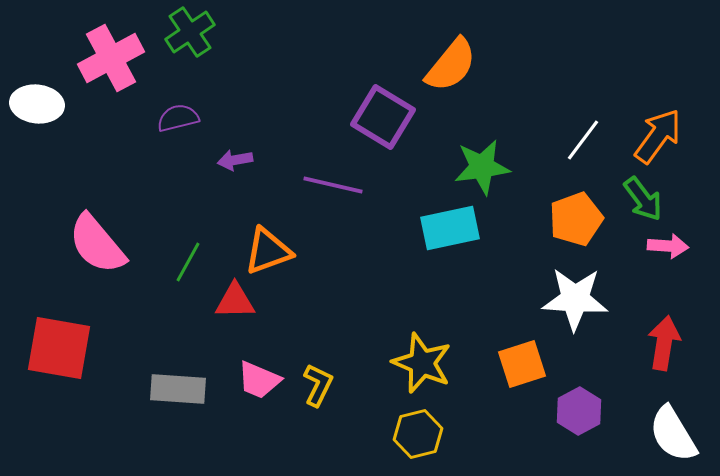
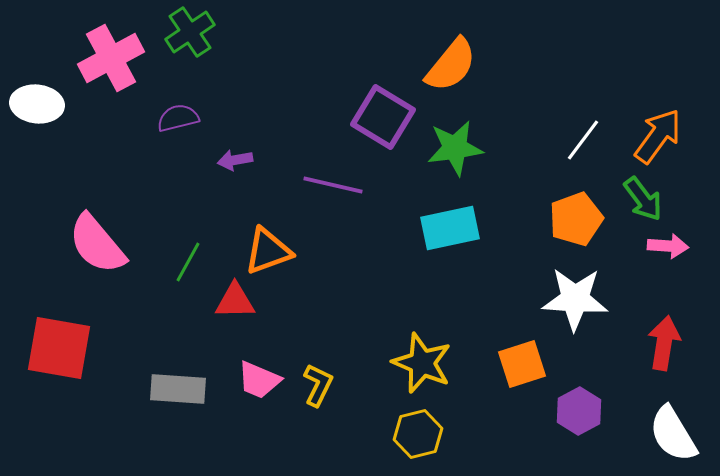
green star: moved 27 px left, 19 px up
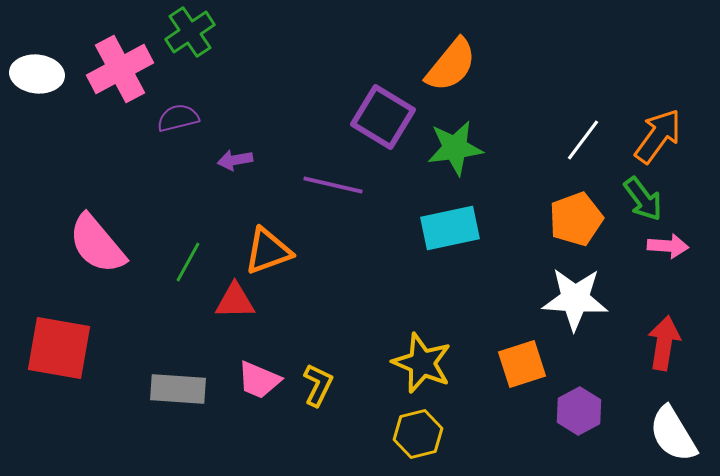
pink cross: moved 9 px right, 11 px down
white ellipse: moved 30 px up
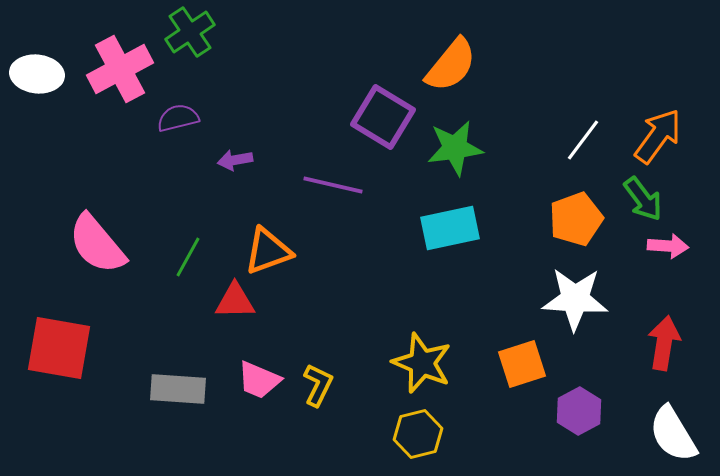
green line: moved 5 px up
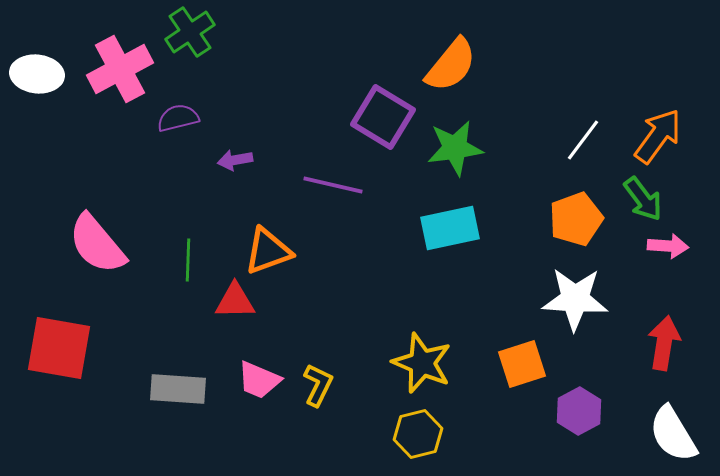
green line: moved 3 px down; rotated 27 degrees counterclockwise
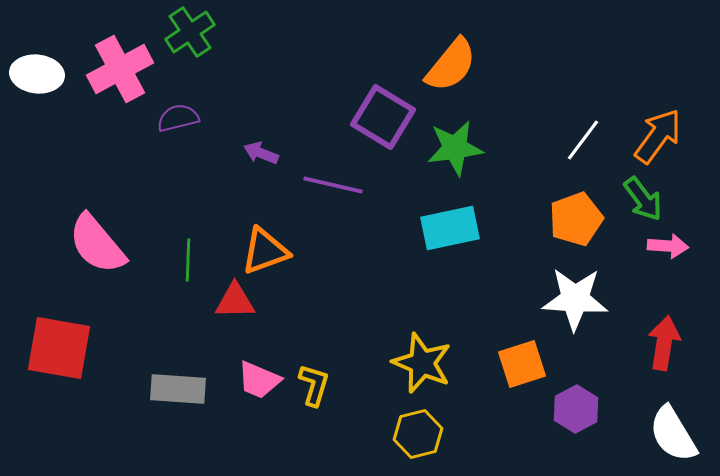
purple arrow: moved 26 px right, 7 px up; rotated 32 degrees clockwise
orange triangle: moved 3 px left
yellow L-shape: moved 4 px left; rotated 9 degrees counterclockwise
purple hexagon: moved 3 px left, 2 px up
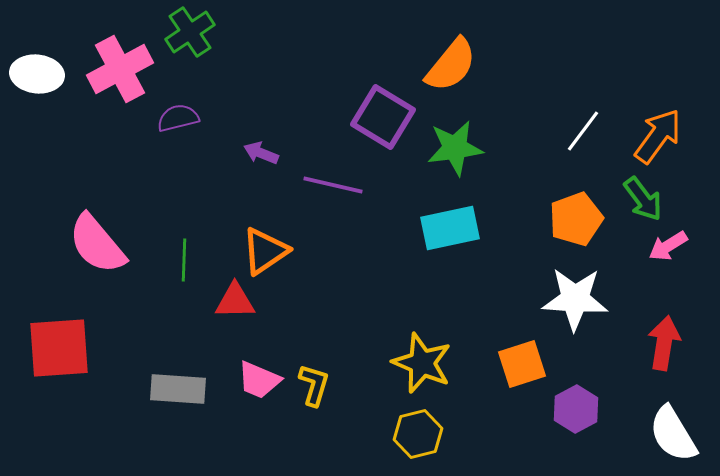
white line: moved 9 px up
pink arrow: rotated 144 degrees clockwise
orange triangle: rotated 14 degrees counterclockwise
green line: moved 4 px left
red square: rotated 14 degrees counterclockwise
